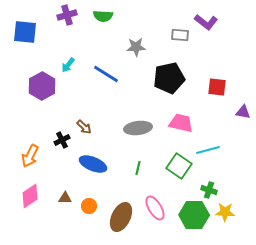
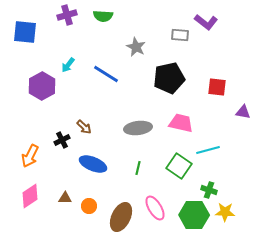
gray star: rotated 30 degrees clockwise
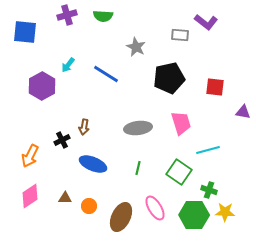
red square: moved 2 px left
pink trapezoid: rotated 60 degrees clockwise
brown arrow: rotated 56 degrees clockwise
green square: moved 6 px down
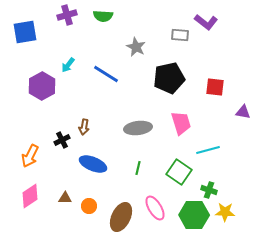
blue square: rotated 15 degrees counterclockwise
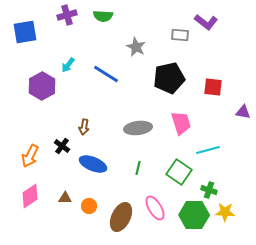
red square: moved 2 px left
black cross: moved 6 px down; rotated 28 degrees counterclockwise
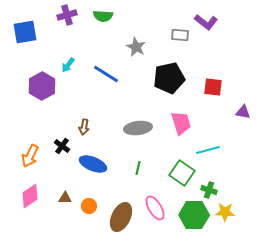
green square: moved 3 px right, 1 px down
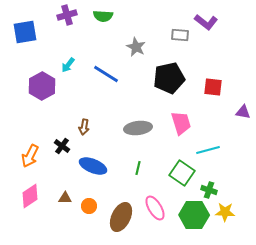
blue ellipse: moved 2 px down
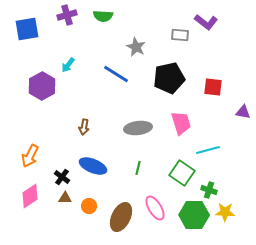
blue square: moved 2 px right, 3 px up
blue line: moved 10 px right
black cross: moved 31 px down
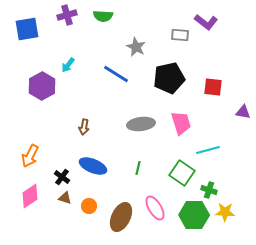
gray ellipse: moved 3 px right, 4 px up
brown triangle: rotated 16 degrees clockwise
